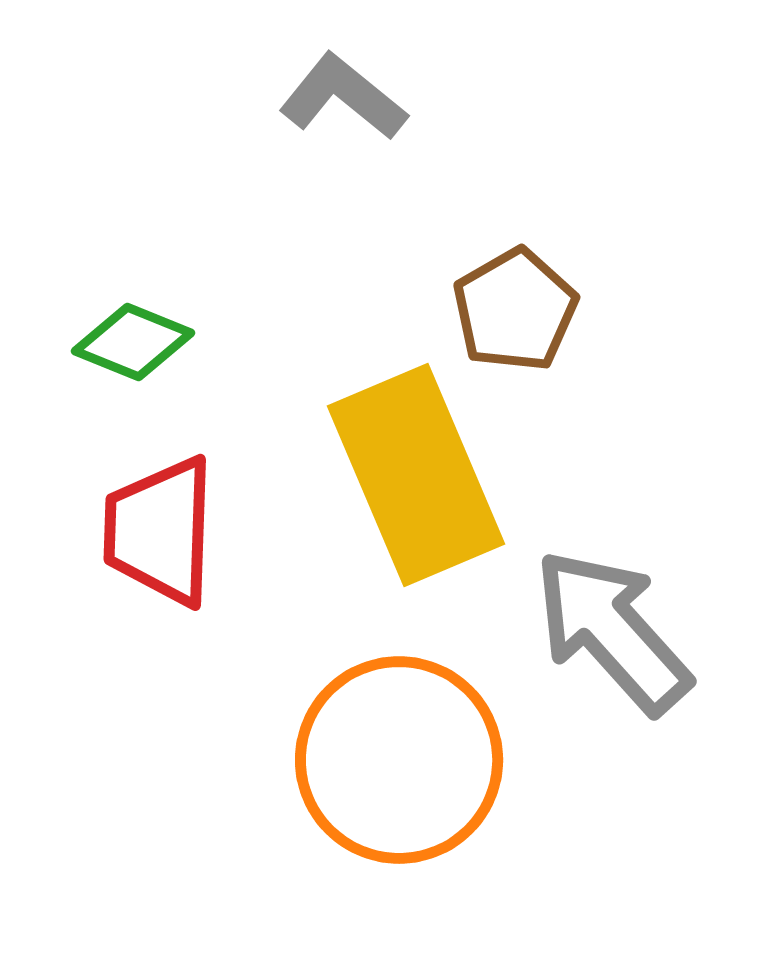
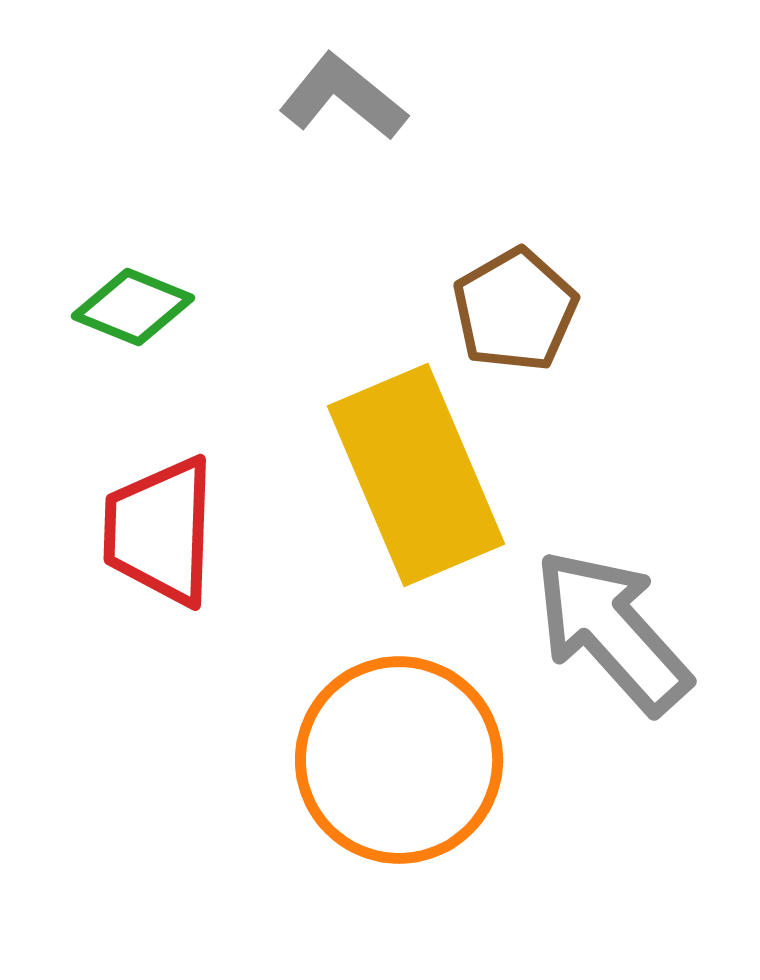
green diamond: moved 35 px up
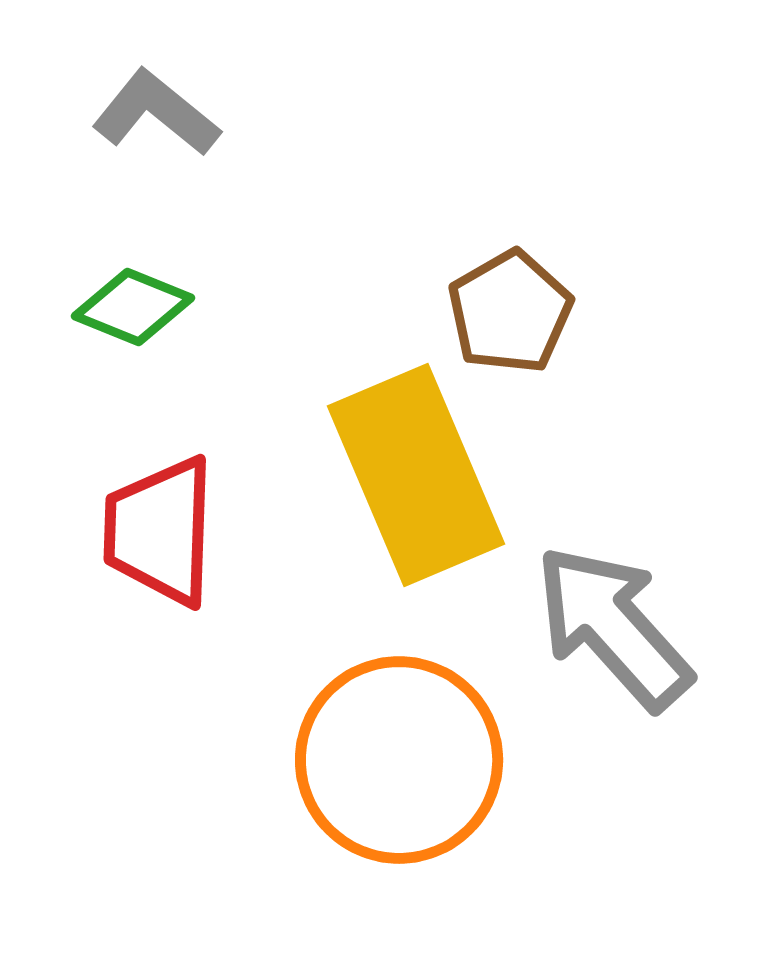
gray L-shape: moved 187 px left, 16 px down
brown pentagon: moved 5 px left, 2 px down
gray arrow: moved 1 px right, 4 px up
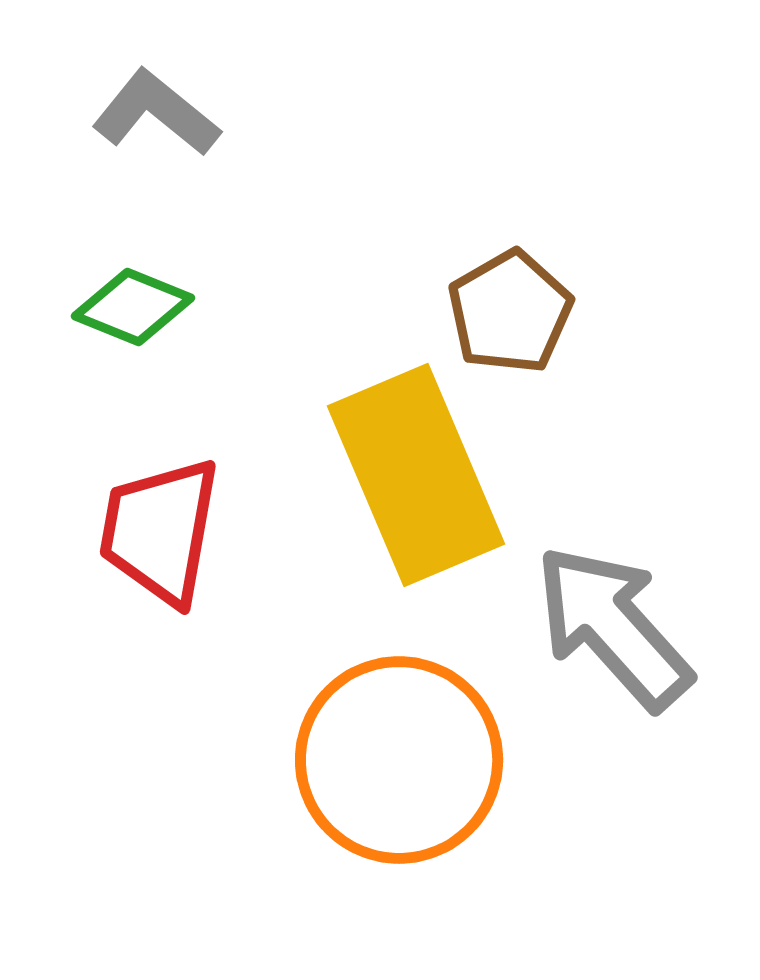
red trapezoid: rotated 8 degrees clockwise
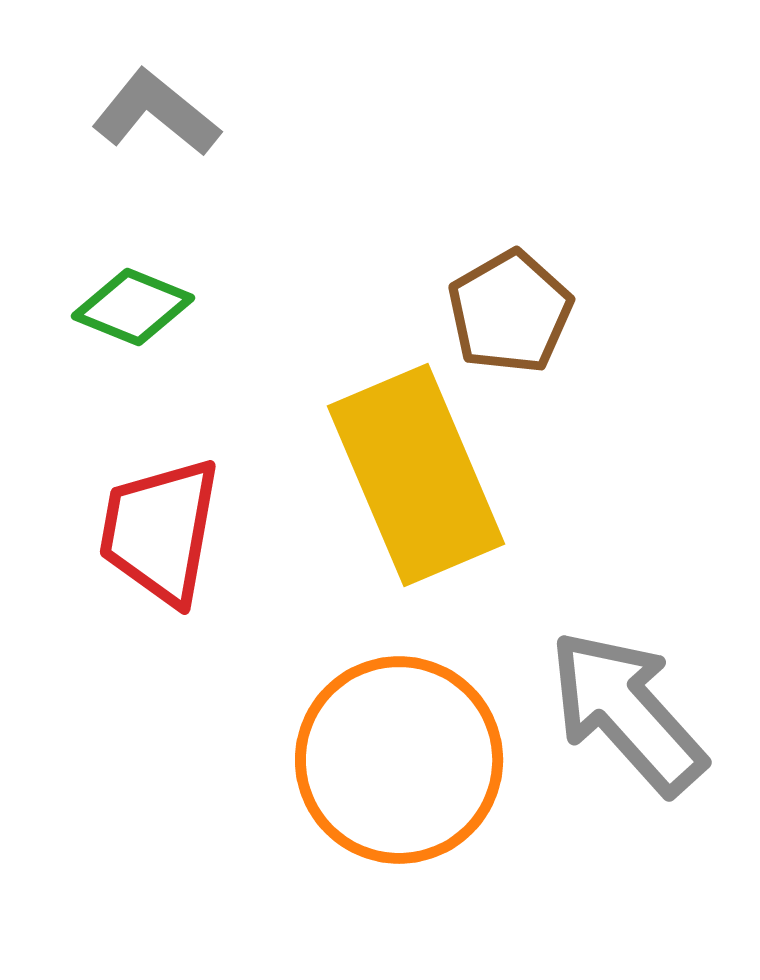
gray arrow: moved 14 px right, 85 px down
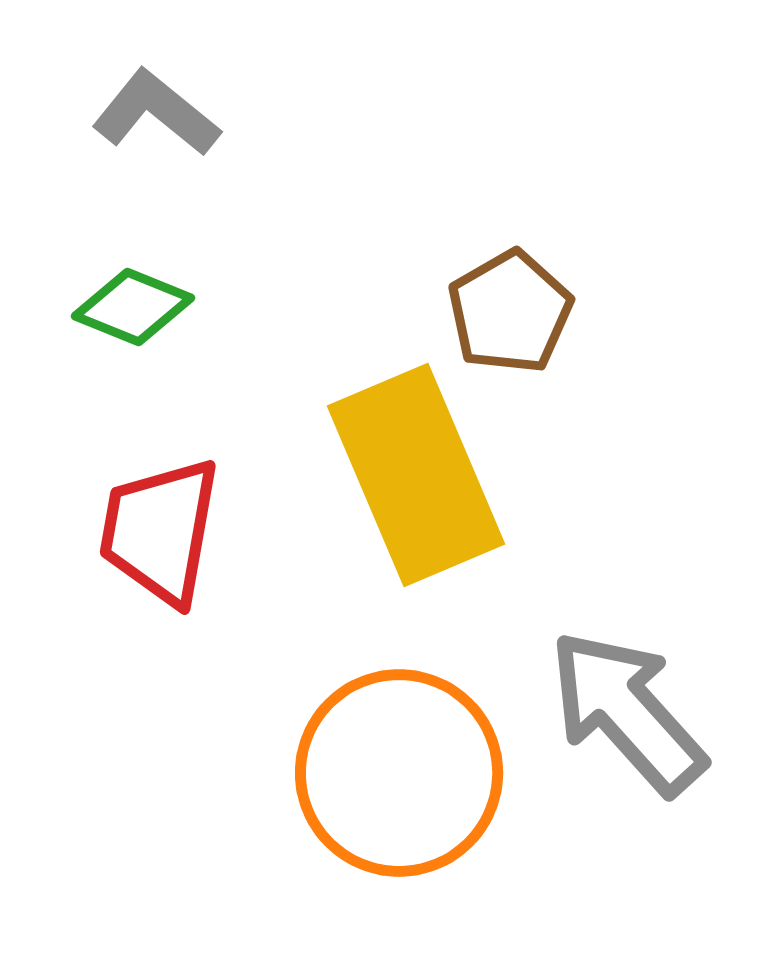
orange circle: moved 13 px down
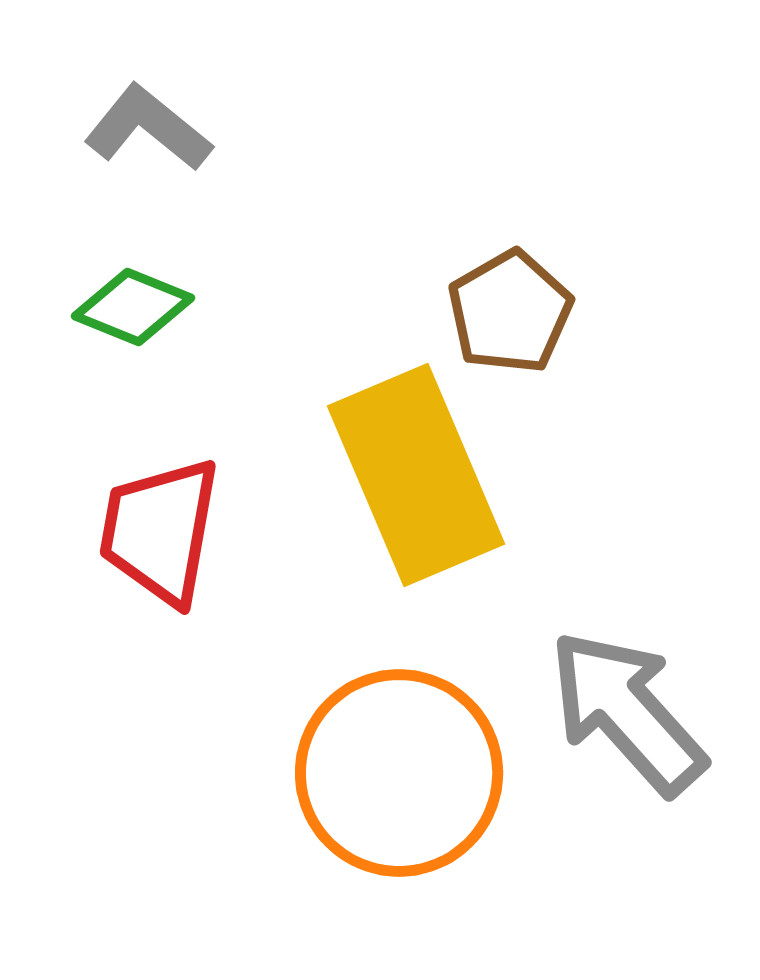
gray L-shape: moved 8 px left, 15 px down
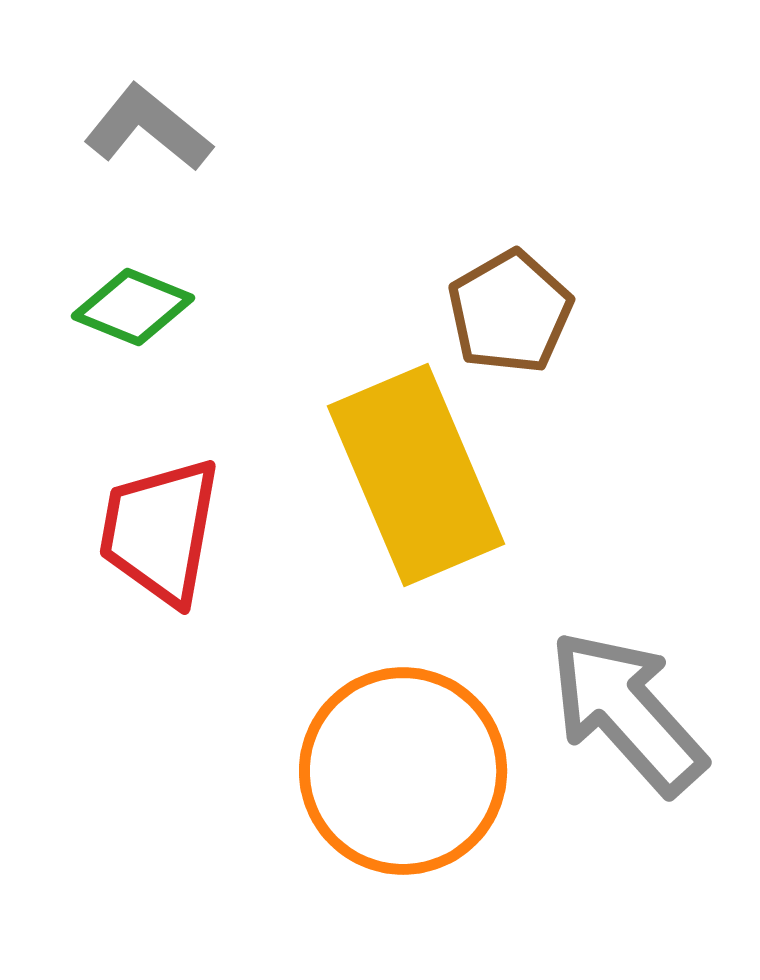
orange circle: moved 4 px right, 2 px up
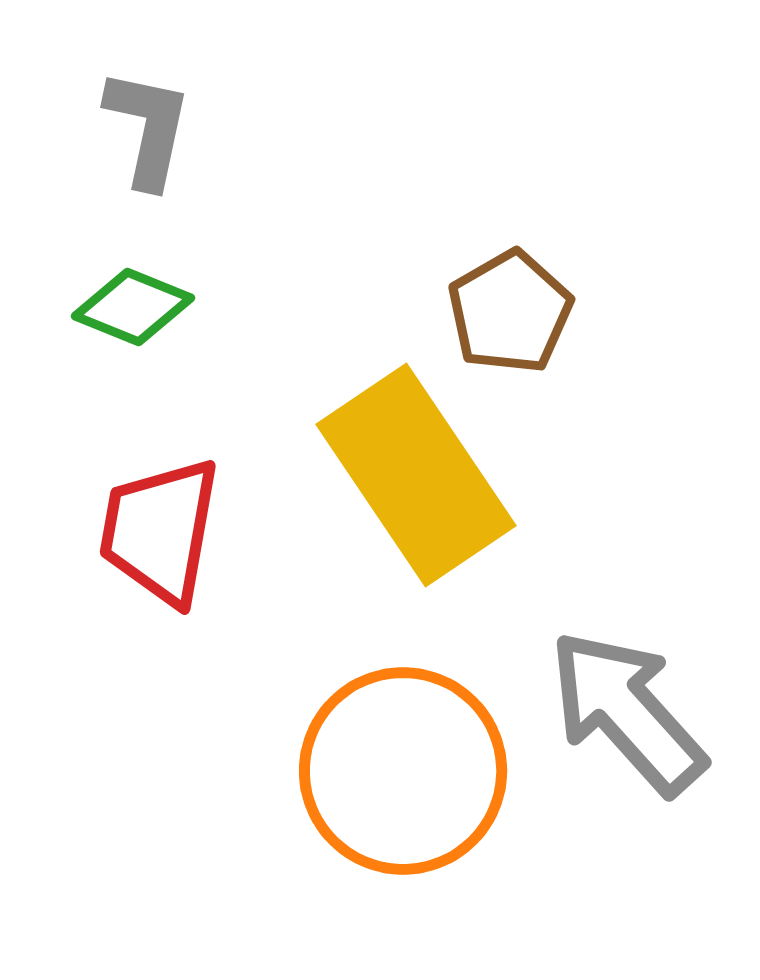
gray L-shape: rotated 63 degrees clockwise
yellow rectangle: rotated 11 degrees counterclockwise
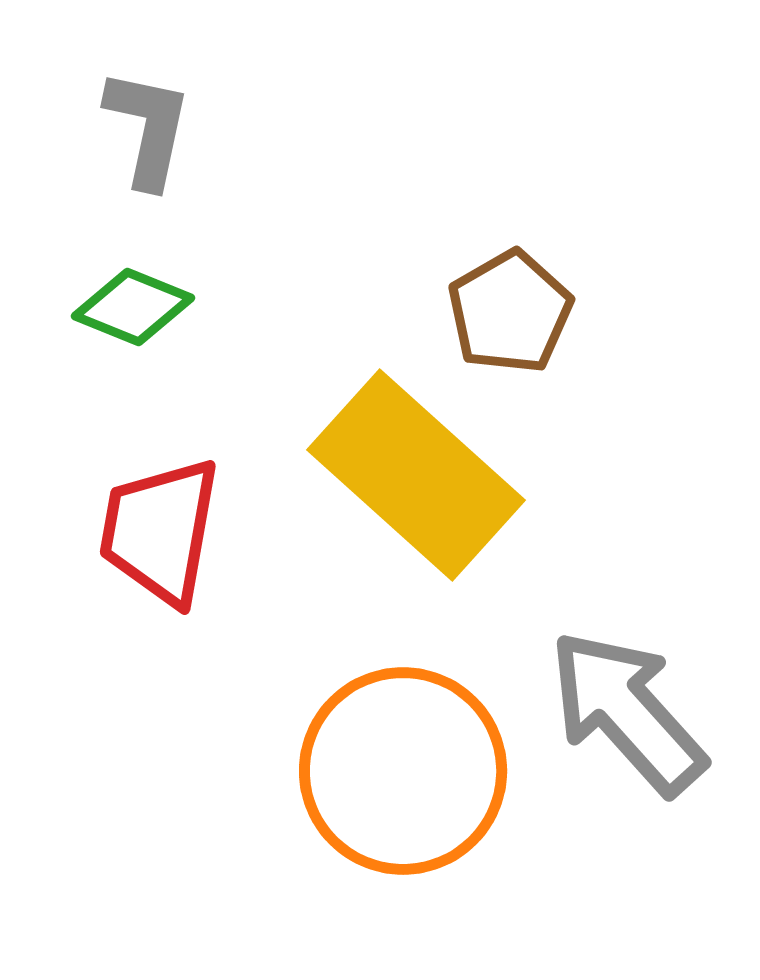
yellow rectangle: rotated 14 degrees counterclockwise
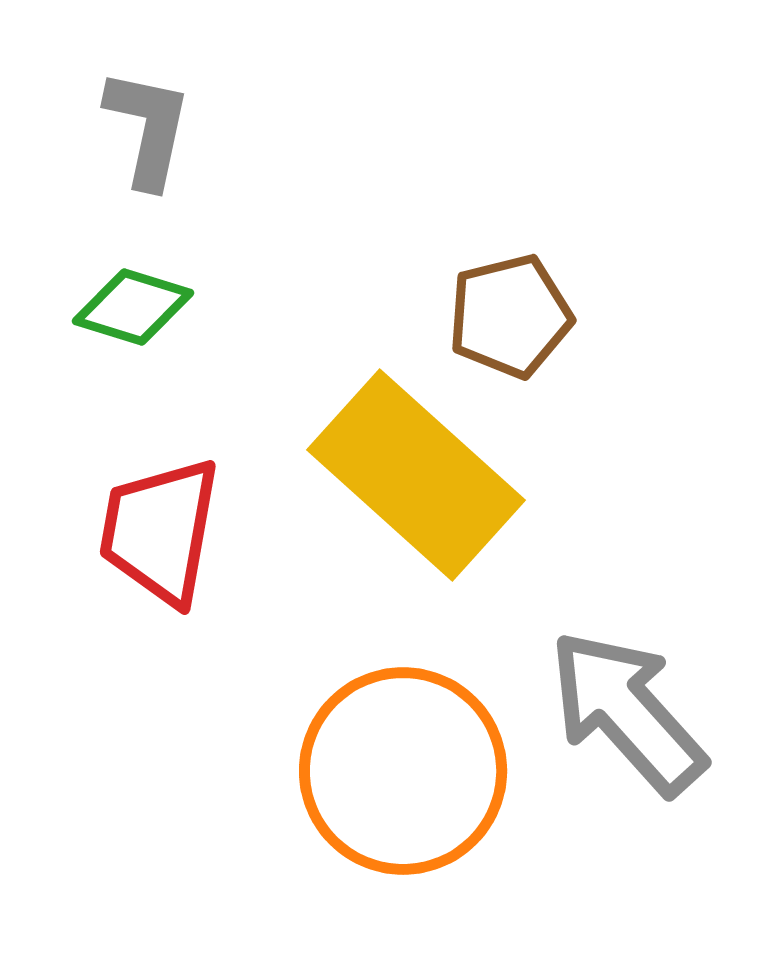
green diamond: rotated 5 degrees counterclockwise
brown pentagon: moved 4 px down; rotated 16 degrees clockwise
